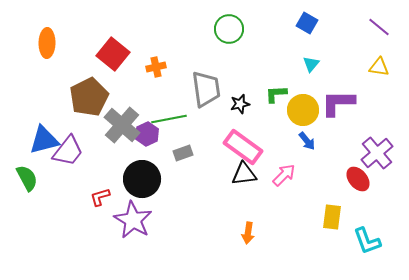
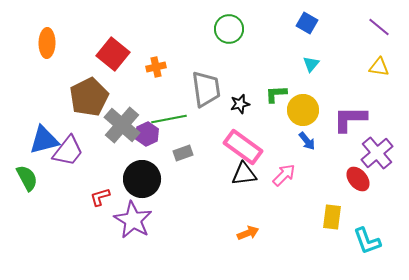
purple L-shape: moved 12 px right, 16 px down
orange arrow: rotated 120 degrees counterclockwise
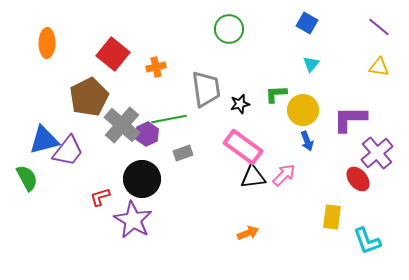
blue arrow: rotated 18 degrees clockwise
black triangle: moved 9 px right, 3 px down
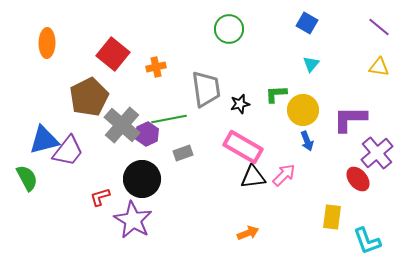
pink rectangle: rotated 6 degrees counterclockwise
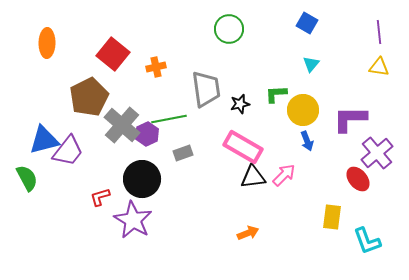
purple line: moved 5 px down; rotated 45 degrees clockwise
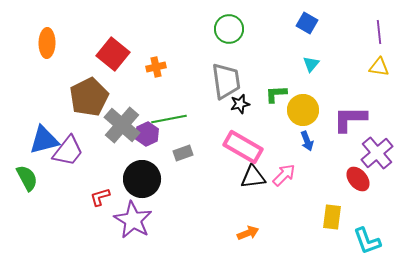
gray trapezoid: moved 20 px right, 8 px up
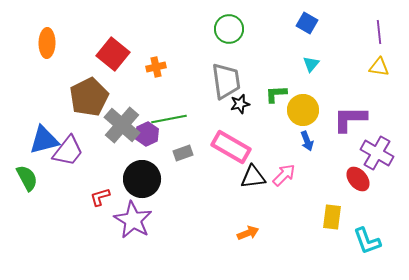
pink rectangle: moved 12 px left
purple cross: rotated 20 degrees counterclockwise
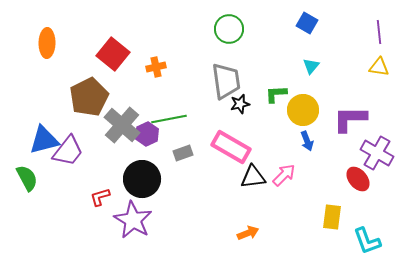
cyan triangle: moved 2 px down
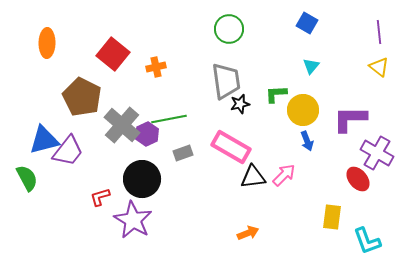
yellow triangle: rotated 30 degrees clockwise
brown pentagon: moved 7 px left; rotated 18 degrees counterclockwise
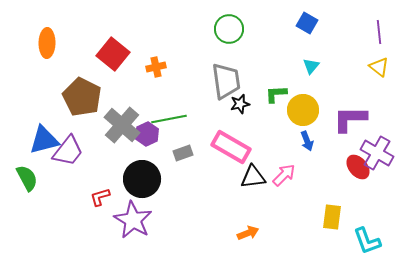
red ellipse: moved 12 px up
